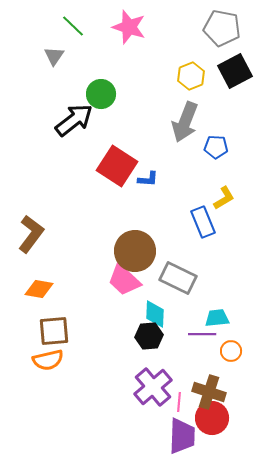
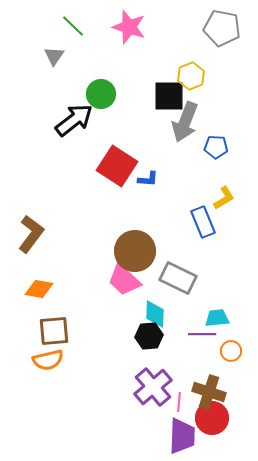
black square: moved 66 px left, 25 px down; rotated 28 degrees clockwise
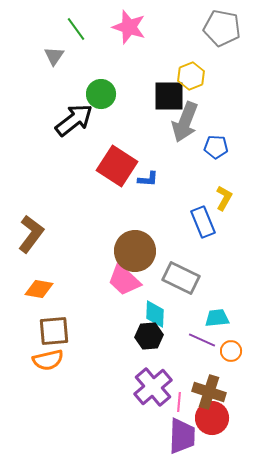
green line: moved 3 px right, 3 px down; rotated 10 degrees clockwise
yellow L-shape: rotated 30 degrees counterclockwise
gray rectangle: moved 3 px right
purple line: moved 6 px down; rotated 24 degrees clockwise
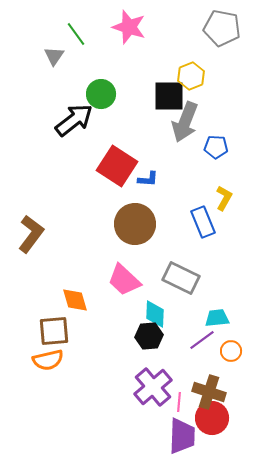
green line: moved 5 px down
brown circle: moved 27 px up
orange diamond: moved 36 px right, 11 px down; rotated 64 degrees clockwise
purple line: rotated 60 degrees counterclockwise
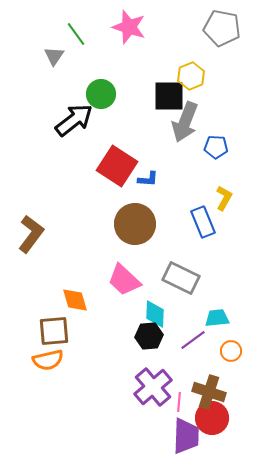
purple line: moved 9 px left
purple trapezoid: moved 4 px right
